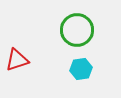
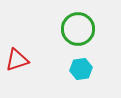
green circle: moved 1 px right, 1 px up
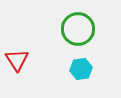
red triangle: rotated 45 degrees counterclockwise
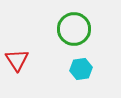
green circle: moved 4 px left
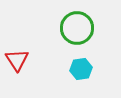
green circle: moved 3 px right, 1 px up
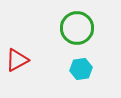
red triangle: rotated 35 degrees clockwise
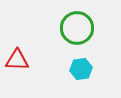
red triangle: rotated 30 degrees clockwise
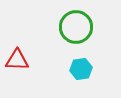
green circle: moved 1 px left, 1 px up
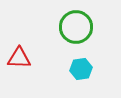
red triangle: moved 2 px right, 2 px up
